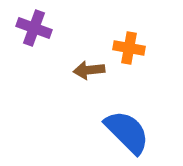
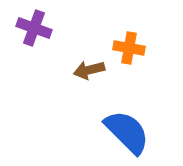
brown arrow: rotated 8 degrees counterclockwise
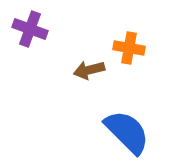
purple cross: moved 4 px left, 1 px down
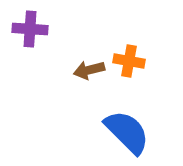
purple cross: rotated 16 degrees counterclockwise
orange cross: moved 13 px down
